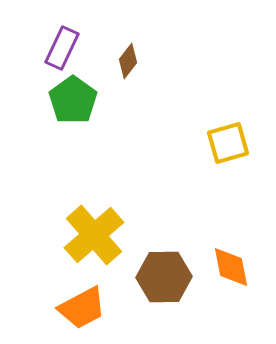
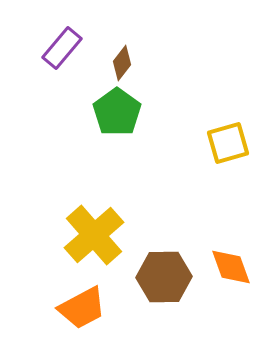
purple rectangle: rotated 15 degrees clockwise
brown diamond: moved 6 px left, 2 px down
green pentagon: moved 44 px right, 12 px down
orange diamond: rotated 9 degrees counterclockwise
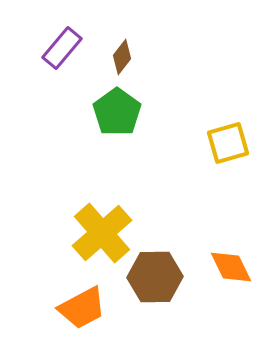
brown diamond: moved 6 px up
yellow cross: moved 8 px right, 2 px up
orange diamond: rotated 6 degrees counterclockwise
brown hexagon: moved 9 px left
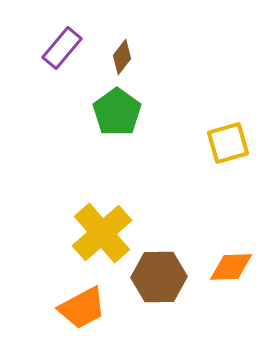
orange diamond: rotated 66 degrees counterclockwise
brown hexagon: moved 4 px right
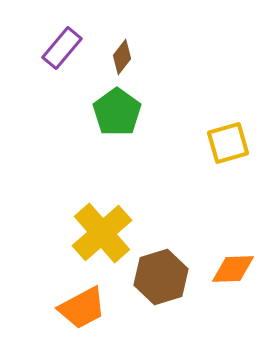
orange diamond: moved 2 px right, 2 px down
brown hexagon: moved 2 px right; rotated 16 degrees counterclockwise
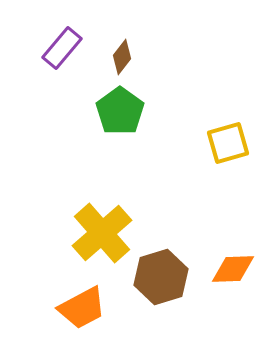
green pentagon: moved 3 px right, 1 px up
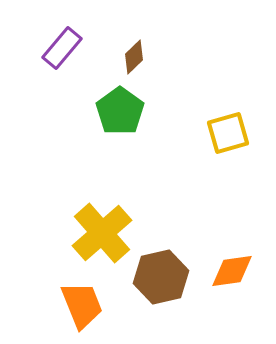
brown diamond: moved 12 px right; rotated 8 degrees clockwise
yellow square: moved 10 px up
orange diamond: moved 1 px left, 2 px down; rotated 6 degrees counterclockwise
brown hexagon: rotated 4 degrees clockwise
orange trapezoid: moved 3 px up; rotated 84 degrees counterclockwise
